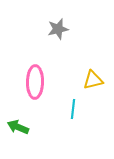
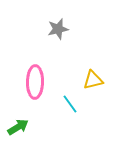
cyan line: moved 3 px left, 5 px up; rotated 42 degrees counterclockwise
green arrow: rotated 125 degrees clockwise
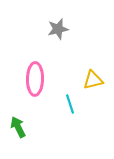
pink ellipse: moved 3 px up
cyan line: rotated 18 degrees clockwise
green arrow: rotated 85 degrees counterclockwise
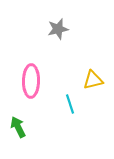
pink ellipse: moved 4 px left, 2 px down
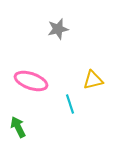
pink ellipse: rotated 72 degrees counterclockwise
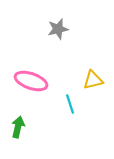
green arrow: rotated 40 degrees clockwise
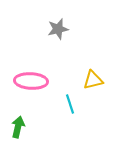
pink ellipse: rotated 16 degrees counterclockwise
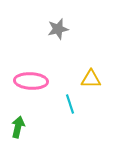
yellow triangle: moved 2 px left, 1 px up; rotated 15 degrees clockwise
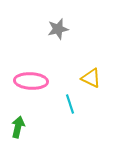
yellow triangle: moved 1 px up; rotated 25 degrees clockwise
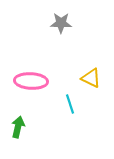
gray star: moved 3 px right, 6 px up; rotated 15 degrees clockwise
